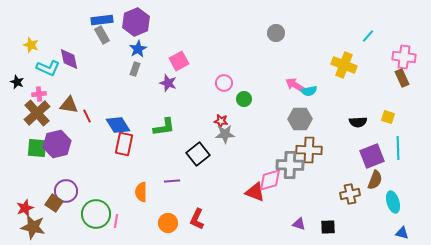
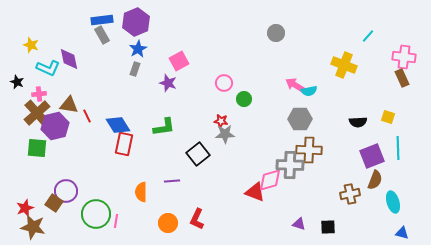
purple hexagon at (57, 144): moved 2 px left, 18 px up
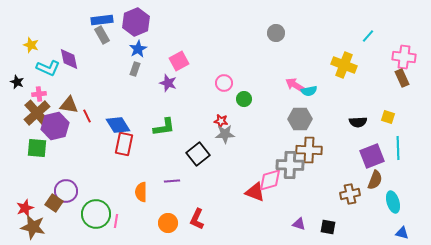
black square at (328, 227): rotated 14 degrees clockwise
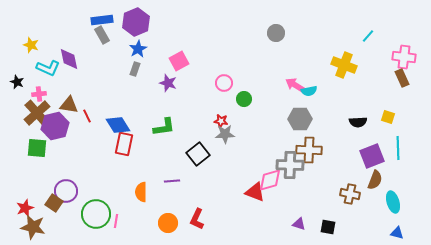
brown cross at (350, 194): rotated 24 degrees clockwise
blue triangle at (402, 233): moved 5 px left
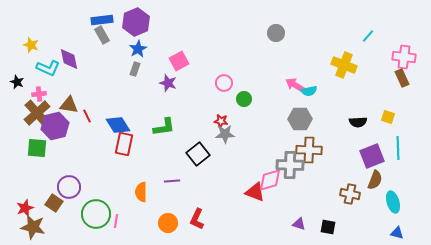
purple circle at (66, 191): moved 3 px right, 4 px up
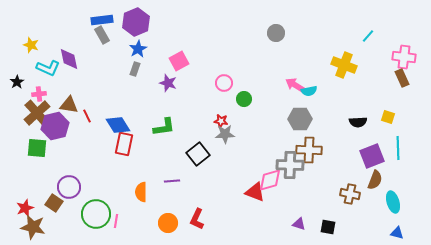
black star at (17, 82): rotated 16 degrees clockwise
